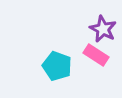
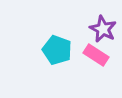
cyan pentagon: moved 16 px up
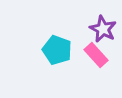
pink rectangle: rotated 15 degrees clockwise
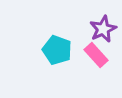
purple star: rotated 20 degrees clockwise
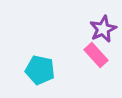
cyan pentagon: moved 17 px left, 20 px down; rotated 8 degrees counterclockwise
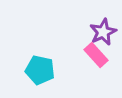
purple star: moved 3 px down
